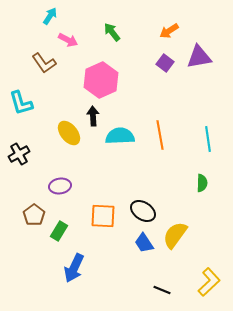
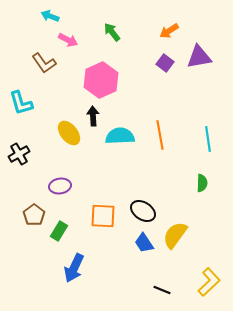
cyan arrow: rotated 102 degrees counterclockwise
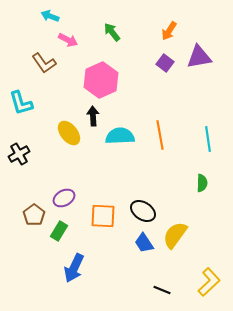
orange arrow: rotated 24 degrees counterclockwise
purple ellipse: moved 4 px right, 12 px down; rotated 20 degrees counterclockwise
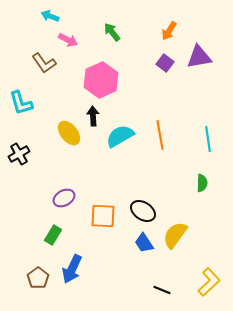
cyan semicircle: rotated 28 degrees counterclockwise
brown pentagon: moved 4 px right, 63 px down
green rectangle: moved 6 px left, 4 px down
blue arrow: moved 2 px left, 1 px down
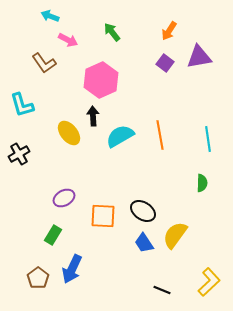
cyan L-shape: moved 1 px right, 2 px down
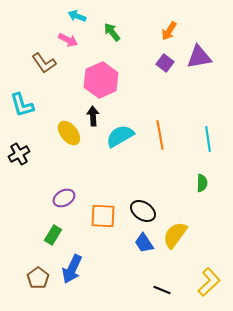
cyan arrow: moved 27 px right
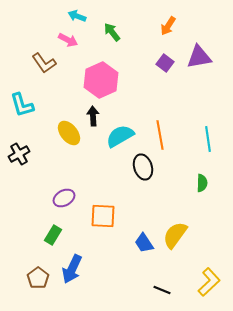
orange arrow: moved 1 px left, 5 px up
black ellipse: moved 44 px up; rotated 40 degrees clockwise
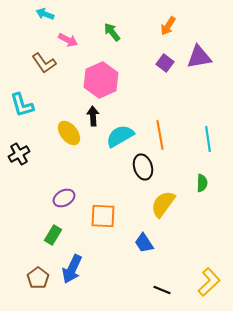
cyan arrow: moved 32 px left, 2 px up
yellow semicircle: moved 12 px left, 31 px up
